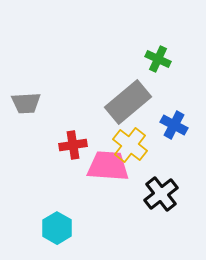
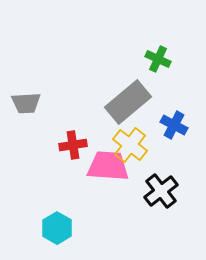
black cross: moved 3 px up
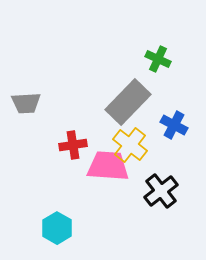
gray rectangle: rotated 6 degrees counterclockwise
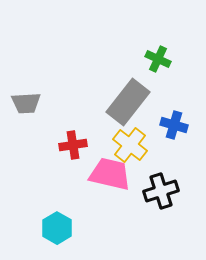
gray rectangle: rotated 6 degrees counterclockwise
blue cross: rotated 12 degrees counterclockwise
pink trapezoid: moved 2 px right, 8 px down; rotated 9 degrees clockwise
black cross: rotated 20 degrees clockwise
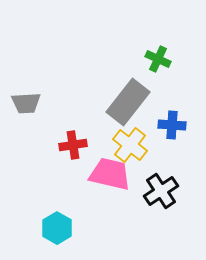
blue cross: moved 2 px left; rotated 12 degrees counterclockwise
black cross: rotated 16 degrees counterclockwise
